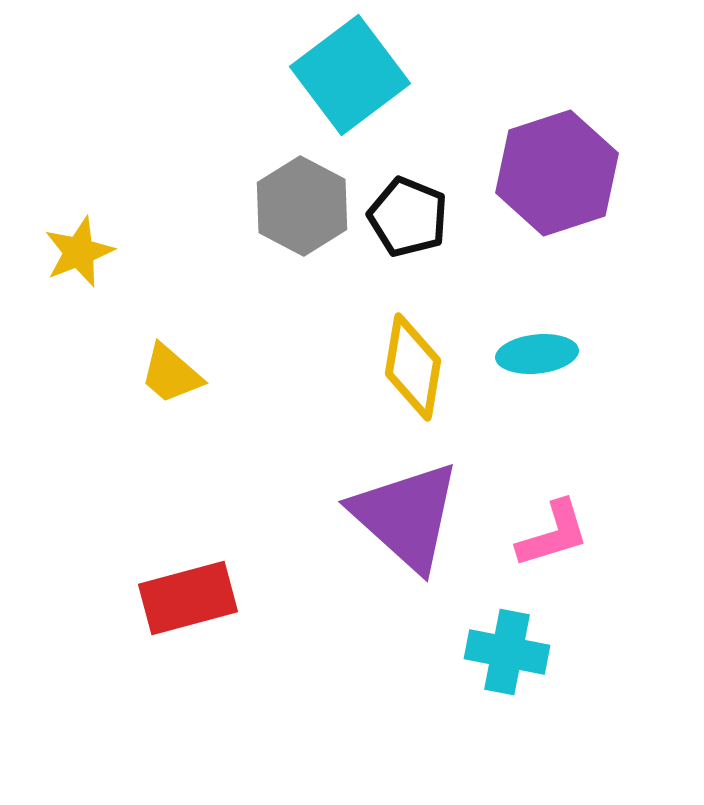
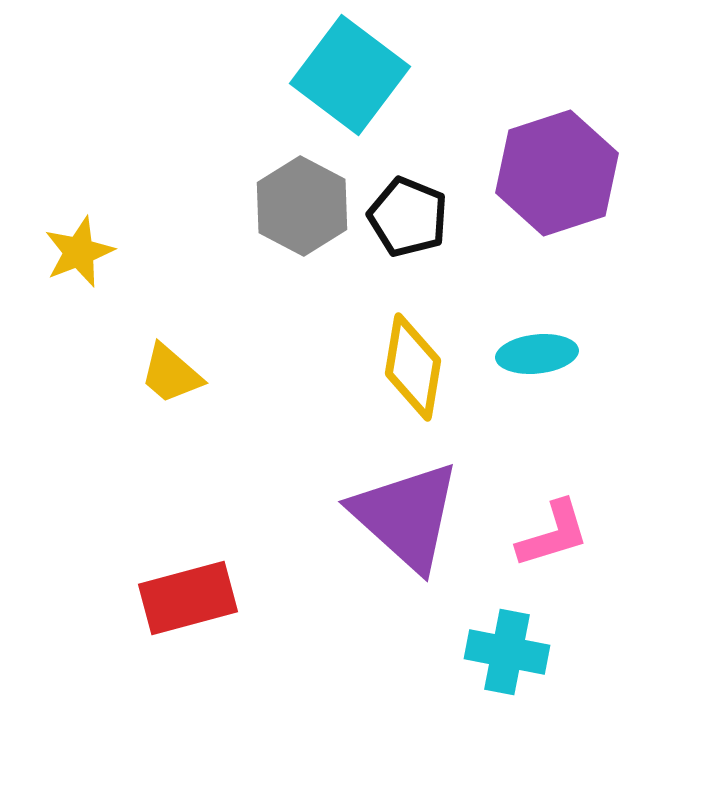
cyan square: rotated 16 degrees counterclockwise
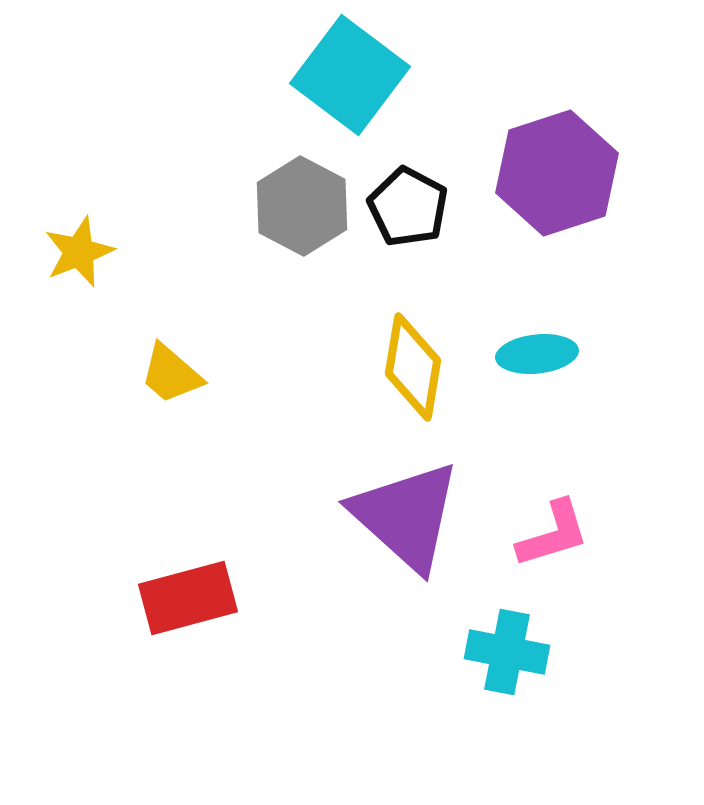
black pentagon: moved 10 px up; rotated 6 degrees clockwise
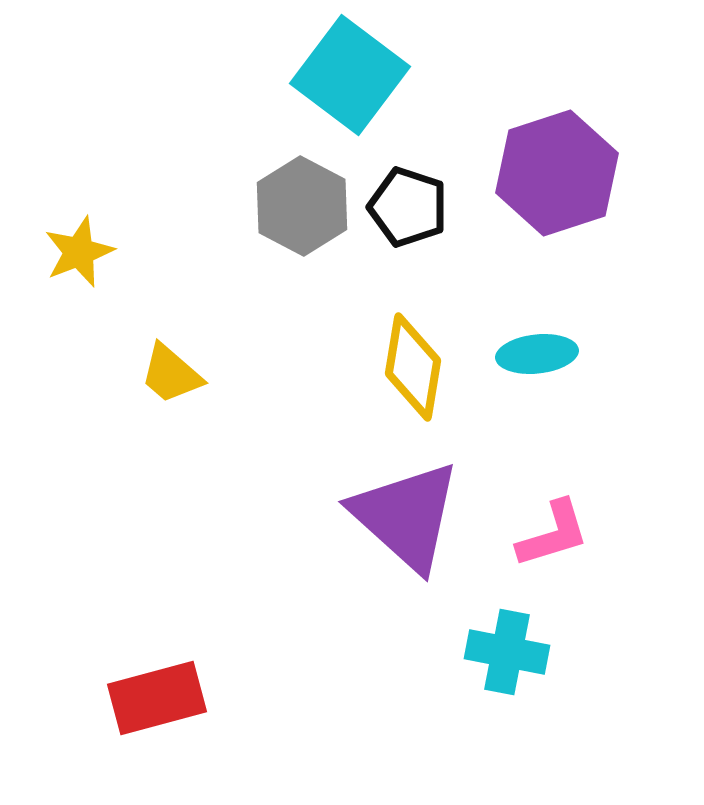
black pentagon: rotated 10 degrees counterclockwise
red rectangle: moved 31 px left, 100 px down
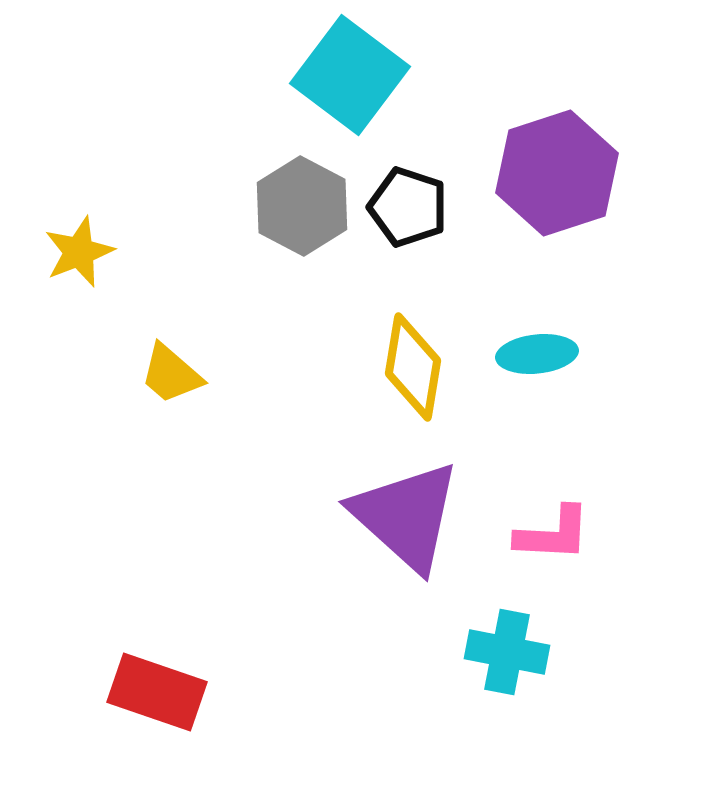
pink L-shape: rotated 20 degrees clockwise
red rectangle: moved 6 px up; rotated 34 degrees clockwise
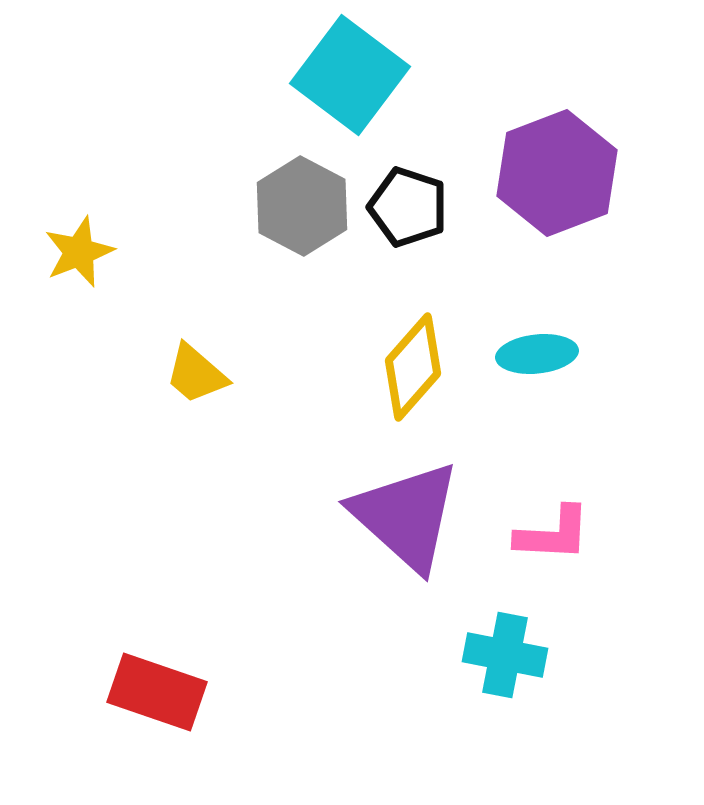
purple hexagon: rotated 3 degrees counterclockwise
yellow diamond: rotated 32 degrees clockwise
yellow trapezoid: moved 25 px right
cyan cross: moved 2 px left, 3 px down
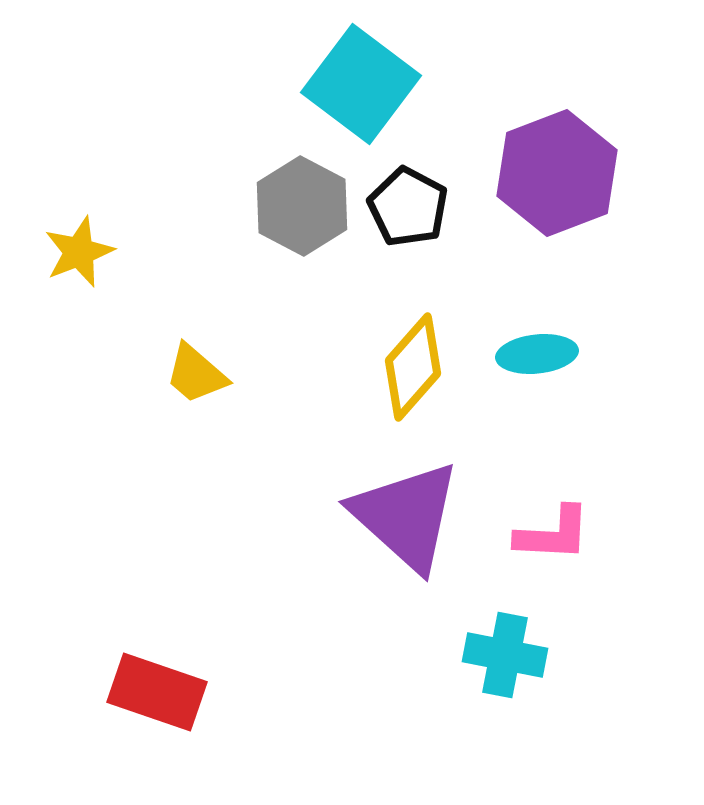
cyan square: moved 11 px right, 9 px down
black pentagon: rotated 10 degrees clockwise
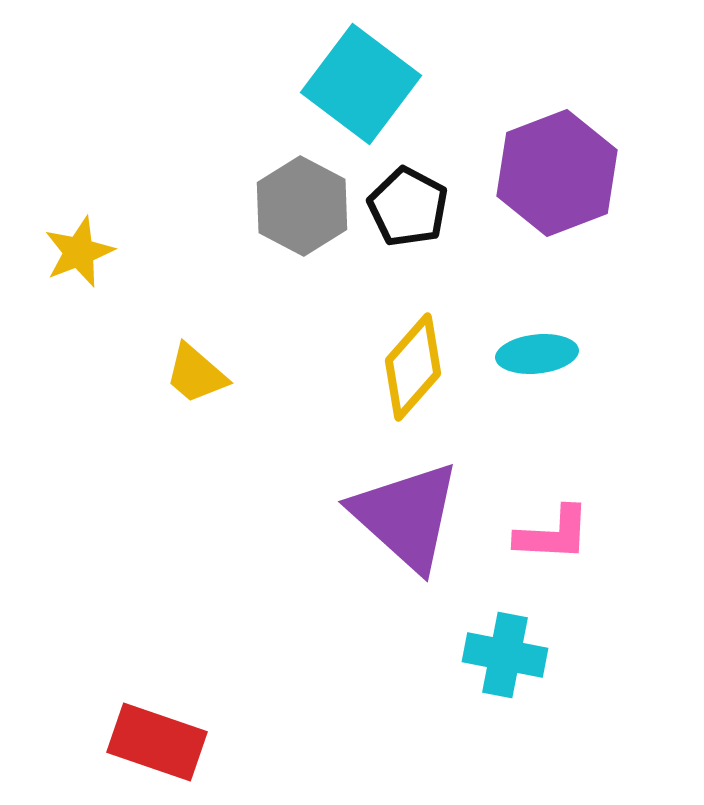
red rectangle: moved 50 px down
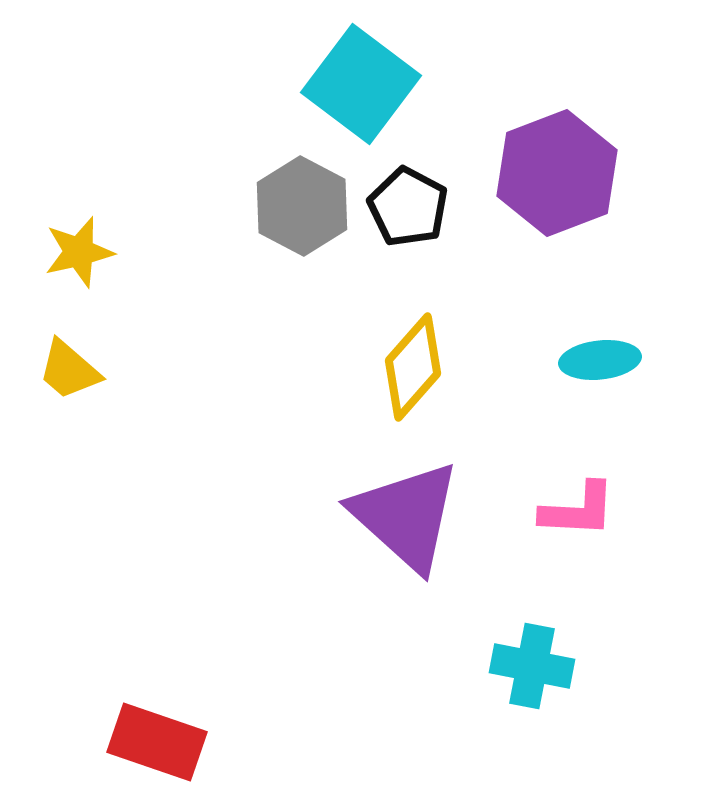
yellow star: rotated 8 degrees clockwise
cyan ellipse: moved 63 px right, 6 px down
yellow trapezoid: moved 127 px left, 4 px up
pink L-shape: moved 25 px right, 24 px up
cyan cross: moved 27 px right, 11 px down
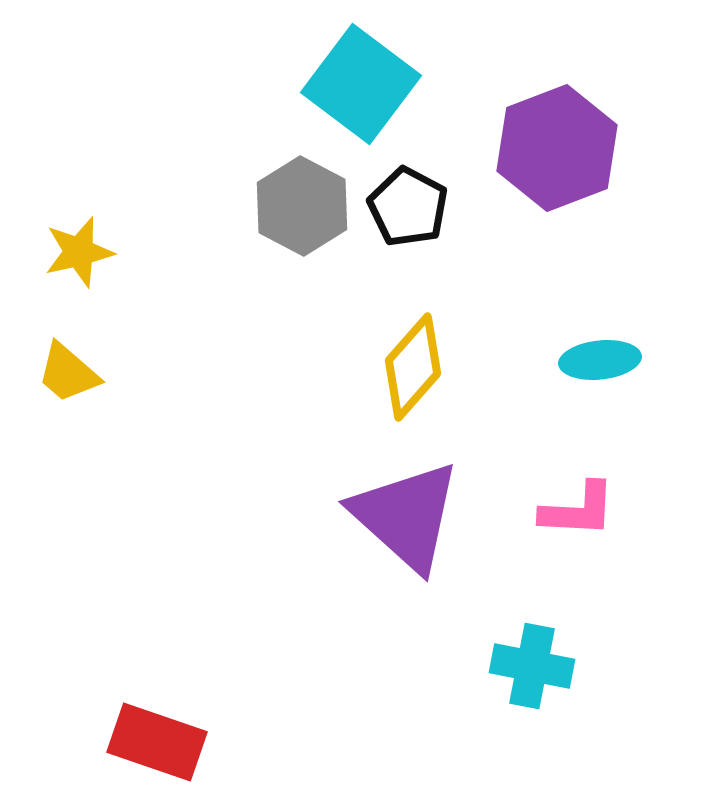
purple hexagon: moved 25 px up
yellow trapezoid: moved 1 px left, 3 px down
